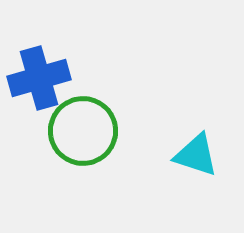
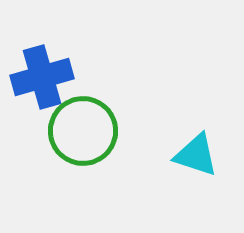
blue cross: moved 3 px right, 1 px up
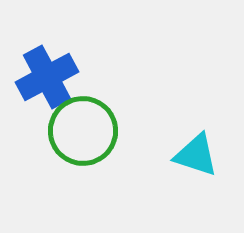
blue cross: moved 5 px right; rotated 12 degrees counterclockwise
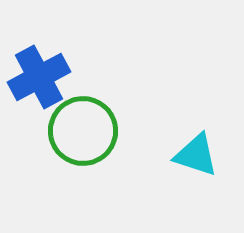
blue cross: moved 8 px left
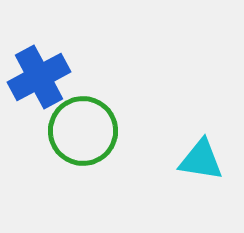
cyan triangle: moved 5 px right, 5 px down; rotated 9 degrees counterclockwise
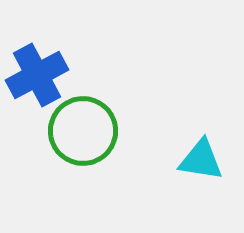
blue cross: moved 2 px left, 2 px up
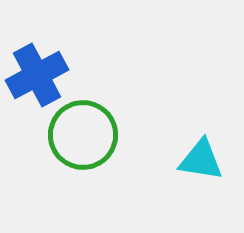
green circle: moved 4 px down
